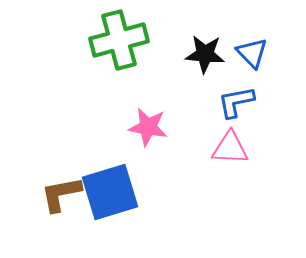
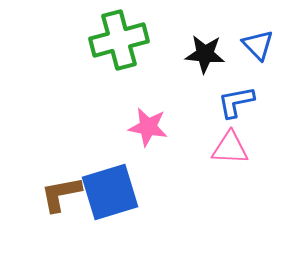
blue triangle: moved 6 px right, 8 px up
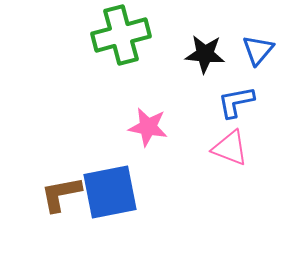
green cross: moved 2 px right, 5 px up
blue triangle: moved 5 px down; rotated 24 degrees clockwise
pink triangle: rotated 18 degrees clockwise
blue square: rotated 6 degrees clockwise
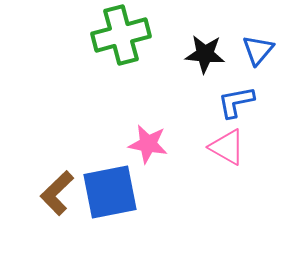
pink star: moved 17 px down
pink triangle: moved 3 px left, 1 px up; rotated 9 degrees clockwise
brown L-shape: moved 4 px left, 1 px up; rotated 33 degrees counterclockwise
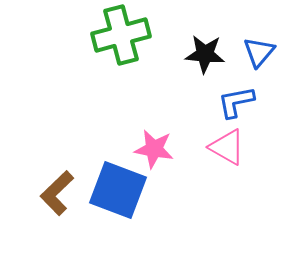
blue triangle: moved 1 px right, 2 px down
pink star: moved 6 px right, 5 px down
blue square: moved 8 px right, 2 px up; rotated 32 degrees clockwise
